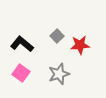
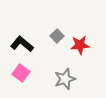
gray star: moved 6 px right, 5 px down
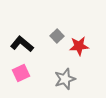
red star: moved 1 px left, 1 px down
pink square: rotated 30 degrees clockwise
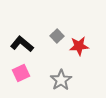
gray star: moved 4 px left, 1 px down; rotated 15 degrees counterclockwise
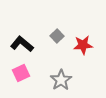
red star: moved 4 px right, 1 px up
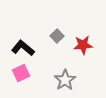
black L-shape: moved 1 px right, 4 px down
gray star: moved 4 px right
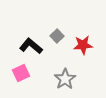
black L-shape: moved 8 px right, 2 px up
gray star: moved 1 px up
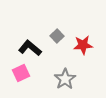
black L-shape: moved 1 px left, 2 px down
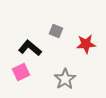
gray square: moved 1 px left, 5 px up; rotated 24 degrees counterclockwise
red star: moved 3 px right, 1 px up
pink square: moved 1 px up
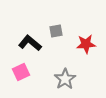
gray square: rotated 32 degrees counterclockwise
black L-shape: moved 5 px up
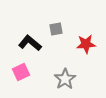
gray square: moved 2 px up
